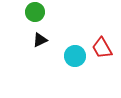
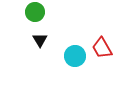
black triangle: rotated 35 degrees counterclockwise
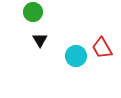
green circle: moved 2 px left
cyan circle: moved 1 px right
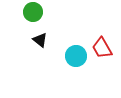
black triangle: rotated 21 degrees counterclockwise
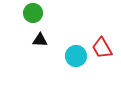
green circle: moved 1 px down
black triangle: rotated 35 degrees counterclockwise
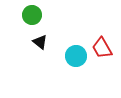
green circle: moved 1 px left, 2 px down
black triangle: moved 2 px down; rotated 35 degrees clockwise
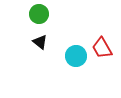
green circle: moved 7 px right, 1 px up
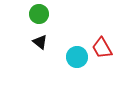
cyan circle: moved 1 px right, 1 px down
